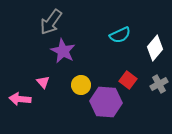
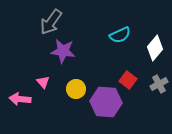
purple star: rotated 20 degrees counterclockwise
yellow circle: moved 5 px left, 4 px down
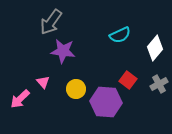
pink arrow: rotated 50 degrees counterclockwise
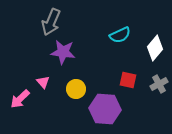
gray arrow: rotated 12 degrees counterclockwise
purple star: moved 1 px down
red square: rotated 24 degrees counterclockwise
purple hexagon: moved 1 px left, 7 px down
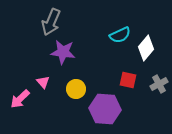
white diamond: moved 9 px left
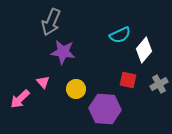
white diamond: moved 2 px left, 2 px down
